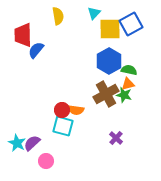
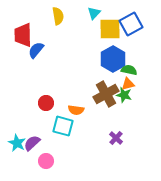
blue hexagon: moved 4 px right, 2 px up
red circle: moved 16 px left, 7 px up
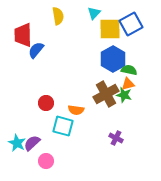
purple cross: rotated 16 degrees counterclockwise
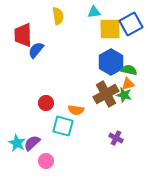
cyan triangle: moved 1 px up; rotated 40 degrees clockwise
blue hexagon: moved 2 px left, 3 px down
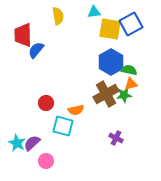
yellow square: rotated 10 degrees clockwise
orange triangle: moved 3 px right
green star: rotated 21 degrees counterclockwise
orange semicircle: rotated 21 degrees counterclockwise
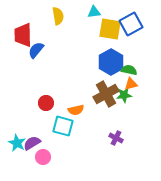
purple semicircle: rotated 12 degrees clockwise
pink circle: moved 3 px left, 4 px up
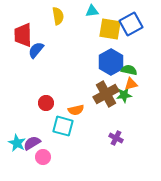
cyan triangle: moved 2 px left, 1 px up
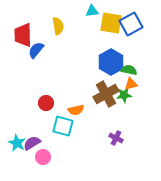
yellow semicircle: moved 10 px down
yellow square: moved 1 px right, 6 px up
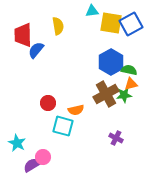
red circle: moved 2 px right
purple semicircle: moved 22 px down
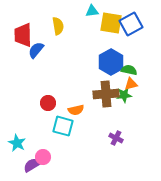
brown cross: rotated 25 degrees clockwise
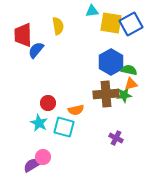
cyan square: moved 1 px right, 1 px down
cyan star: moved 22 px right, 20 px up
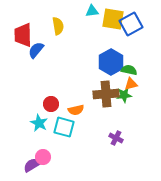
yellow square: moved 2 px right, 4 px up
red circle: moved 3 px right, 1 px down
